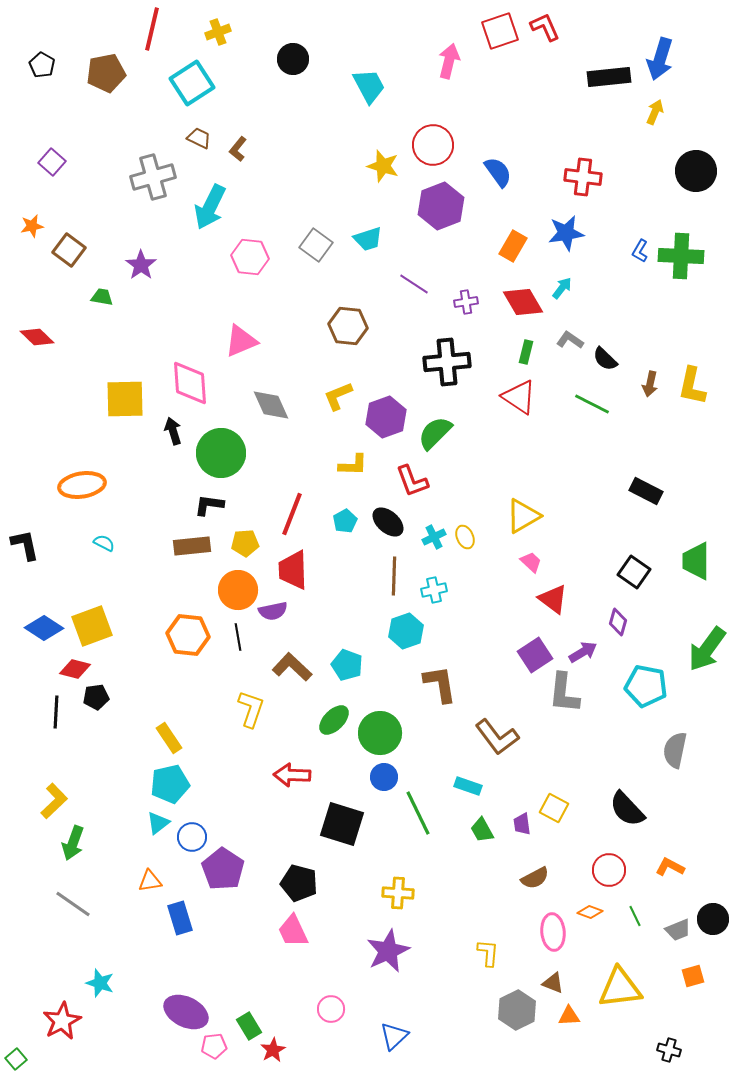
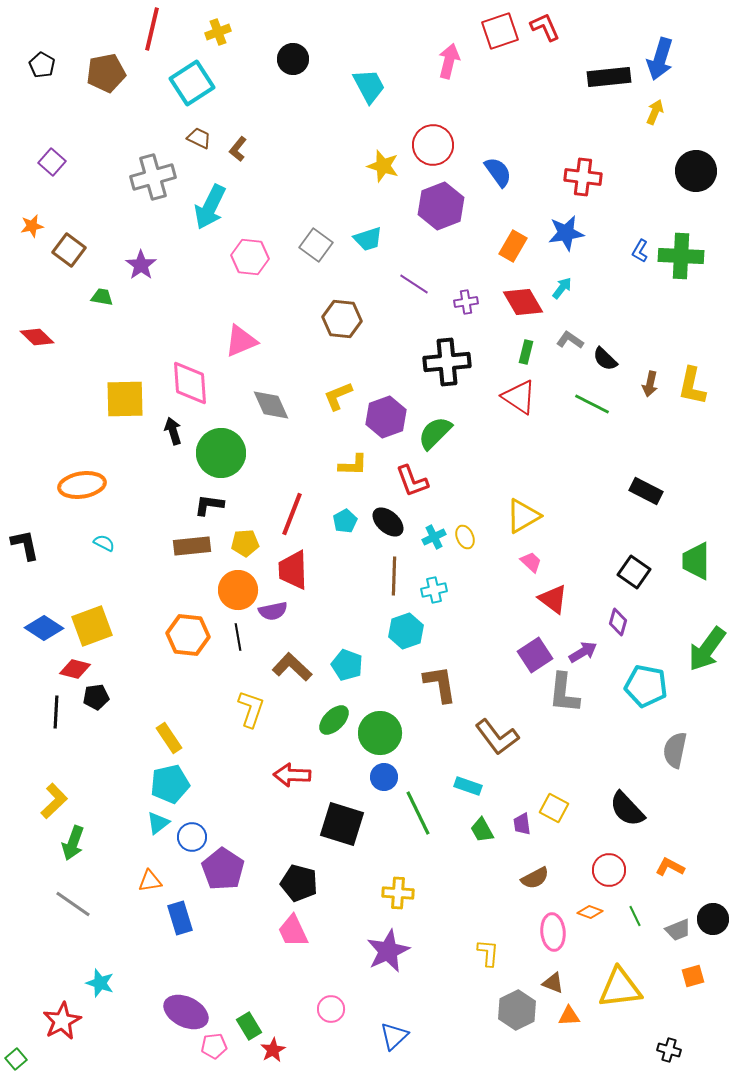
brown hexagon at (348, 326): moved 6 px left, 7 px up
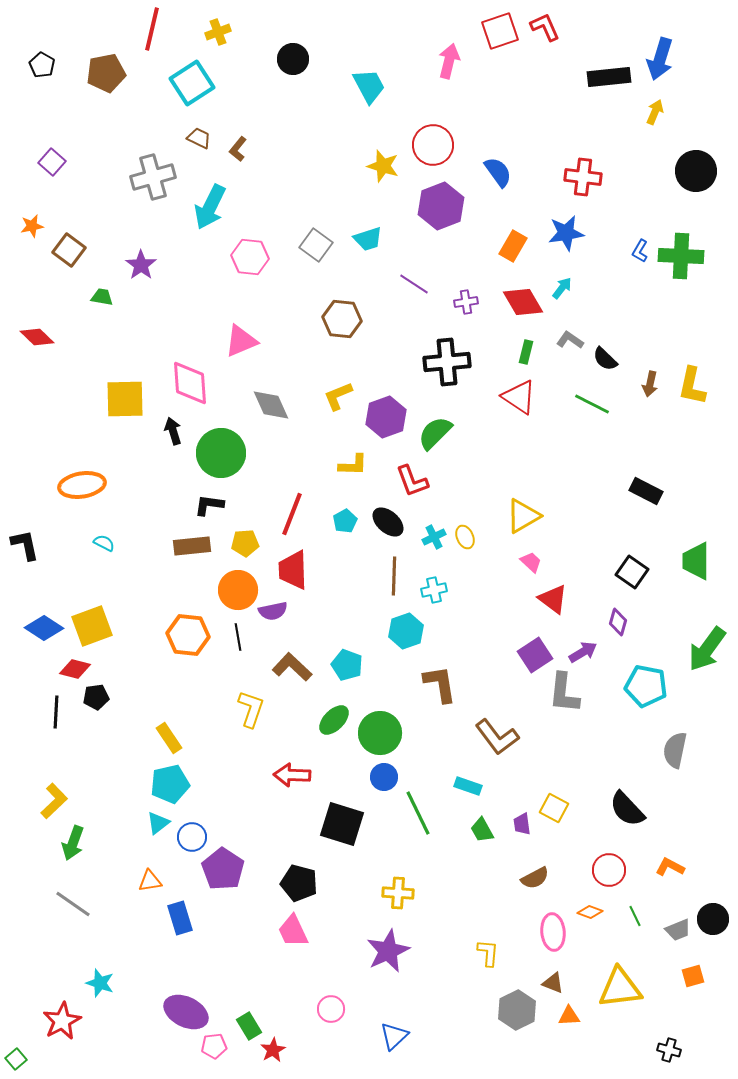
black square at (634, 572): moved 2 px left
